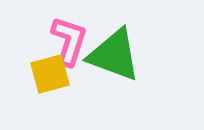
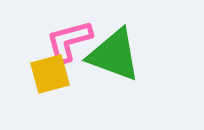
pink L-shape: rotated 123 degrees counterclockwise
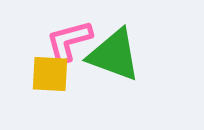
yellow square: rotated 18 degrees clockwise
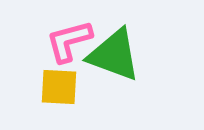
yellow square: moved 9 px right, 13 px down
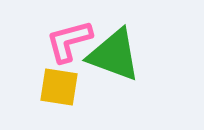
yellow square: rotated 6 degrees clockwise
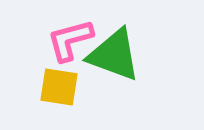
pink L-shape: moved 1 px right, 1 px up
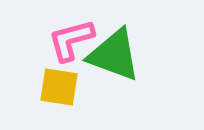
pink L-shape: moved 1 px right
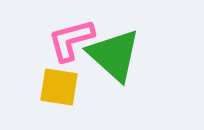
green triangle: rotated 22 degrees clockwise
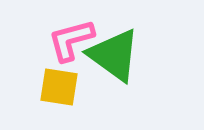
green triangle: rotated 6 degrees counterclockwise
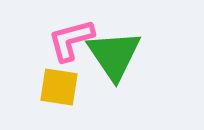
green triangle: rotated 20 degrees clockwise
